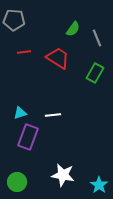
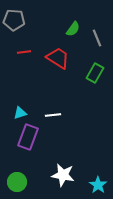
cyan star: moved 1 px left
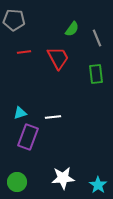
green semicircle: moved 1 px left
red trapezoid: rotated 30 degrees clockwise
green rectangle: moved 1 px right, 1 px down; rotated 36 degrees counterclockwise
white line: moved 2 px down
white star: moved 3 px down; rotated 15 degrees counterclockwise
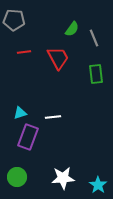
gray line: moved 3 px left
green circle: moved 5 px up
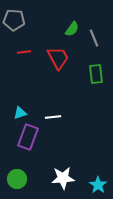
green circle: moved 2 px down
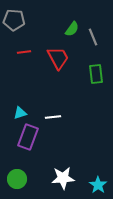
gray line: moved 1 px left, 1 px up
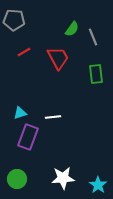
red line: rotated 24 degrees counterclockwise
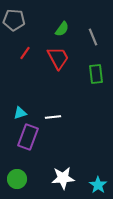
green semicircle: moved 10 px left
red line: moved 1 px right, 1 px down; rotated 24 degrees counterclockwise
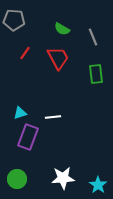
green semicircle: rotated 84 degrees clockwise
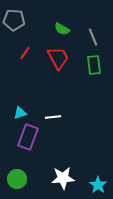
green rectangle: moved 2 px left, 9 px up
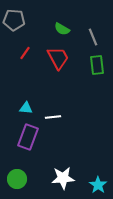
green rectangle: moved 3 px right
cyan triangle: moved 6 px right, 5 px up; rotated 24 degrees clockwise
